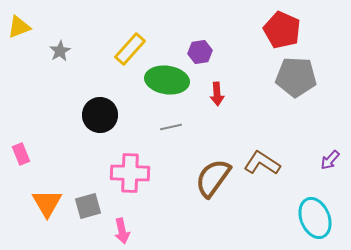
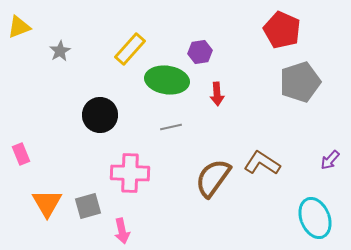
gray pentagon: moved 4 px right, 5 px down; rotated 21 degrees counterclockwise
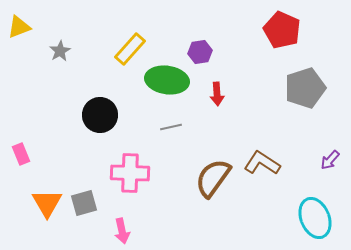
gray pentagon: moved 5 px right, 6 px down
gray square: moved 4 px left, 3 px up
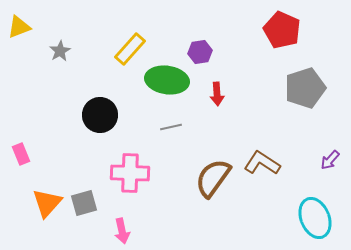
orange triangle: rotated 12 degrees clockwise
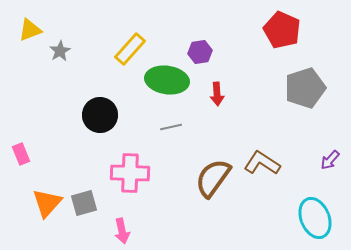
yellow triangle: moved 11 px right, 3 px down
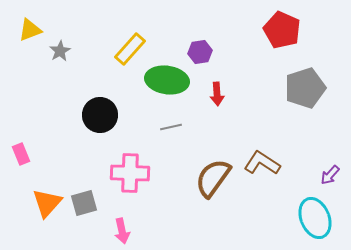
purple arrow: moved 15 px down
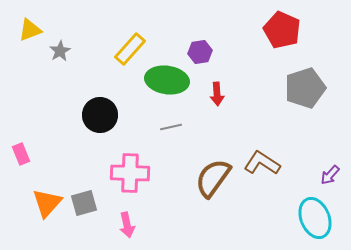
pink arrow: moved 5 px right, 6 px up
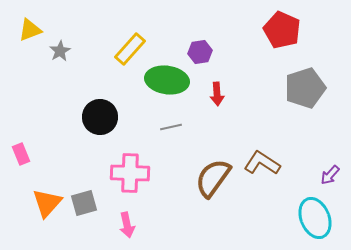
black circle: moved 2 px down
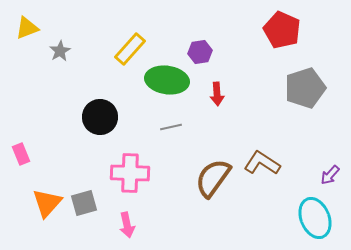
yellow triangle: moved 3 px left, 2 px up
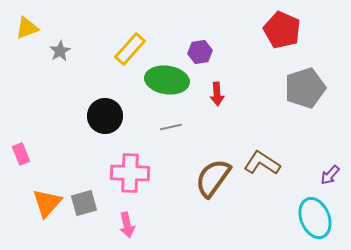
black circle: moved 5 px right, 1 px up
